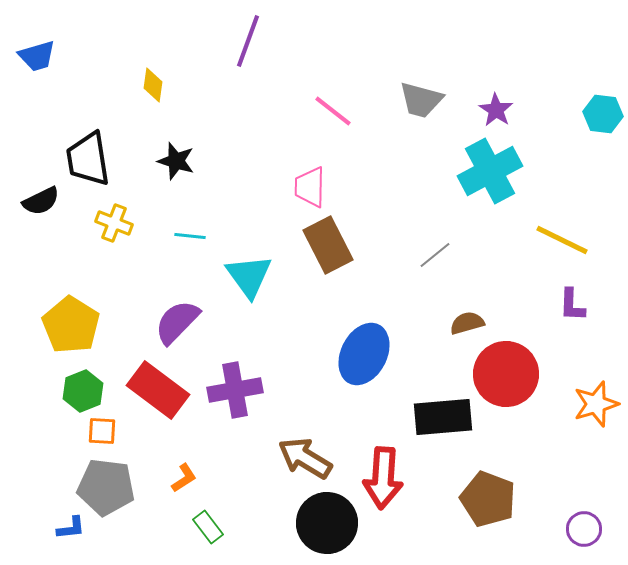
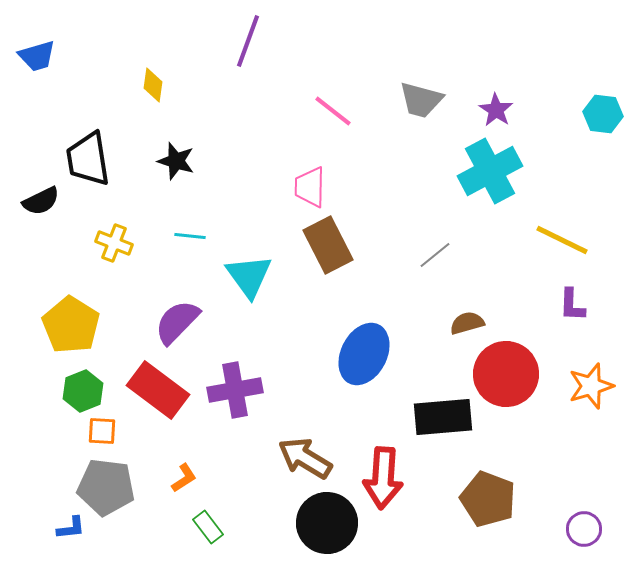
yellow cross: moved 20 px down
orange star: moved 5 px left, 18 px up
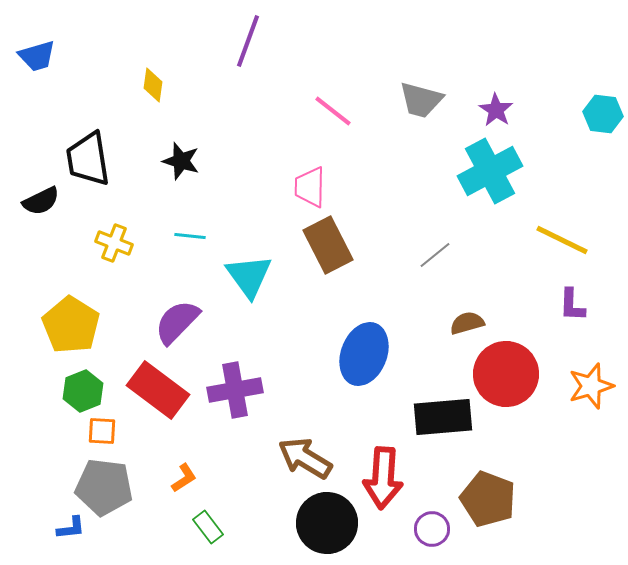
black star: moved 5 px right
blue ellipse: rotated 6 degrees counterclockwise
gray pentagon: moved 2 px left
purple circle: moved 152 px left
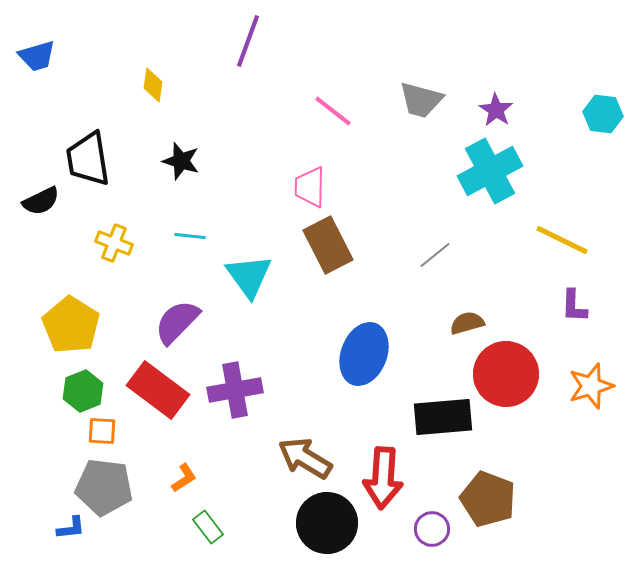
purple L-shape: moved 2 px right, 1 px down
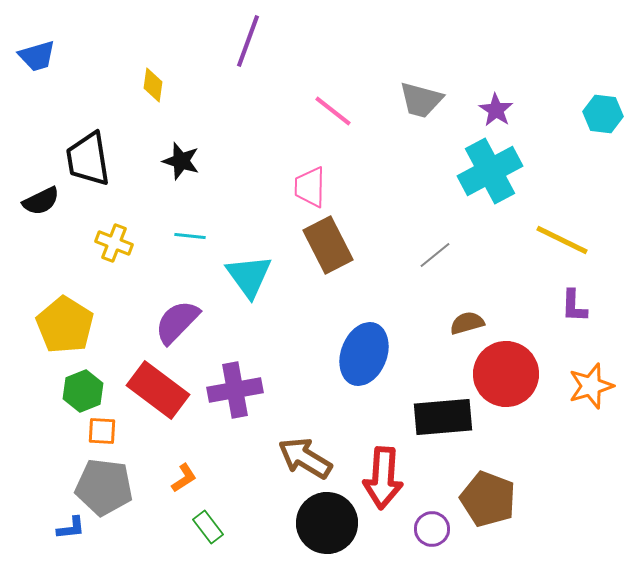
yellow pentagon: moved 6 px left
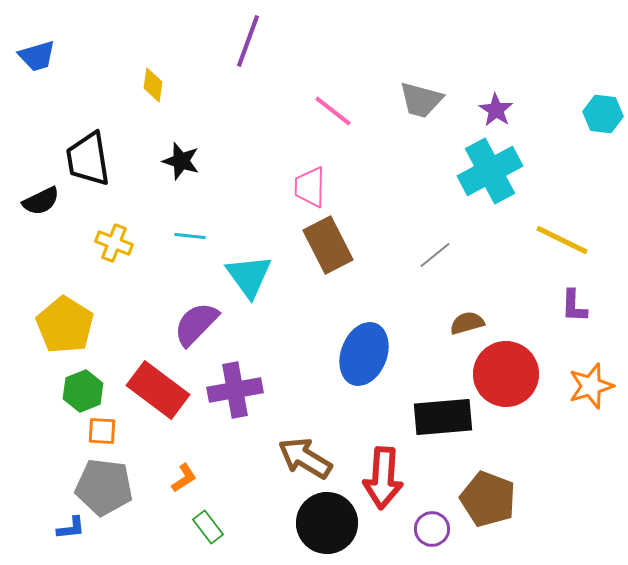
purple semicircle: moved 19 px right, 2 px down
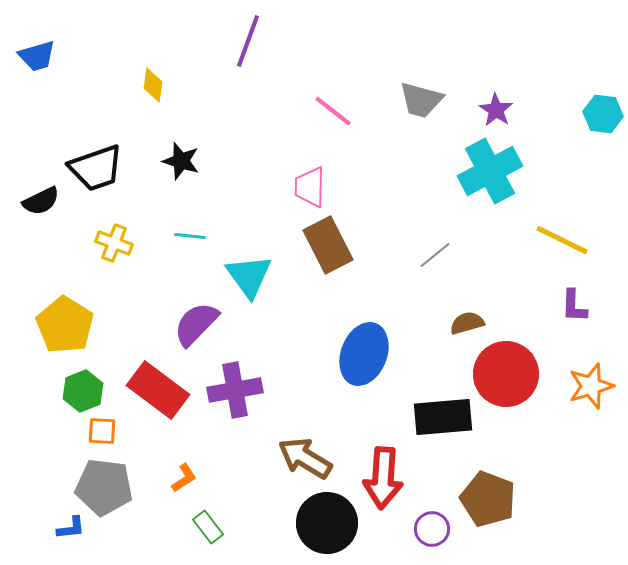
black trapezoid: moved 8 px right, 9 px down; rotated 100 degrees counterclockwise
